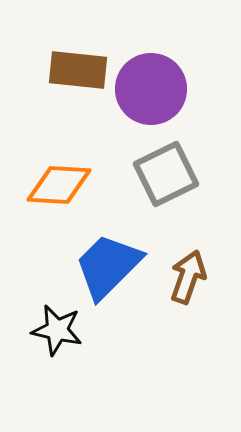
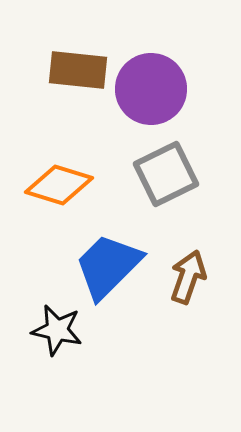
orange diamond: rotated 14 degrees clockwise
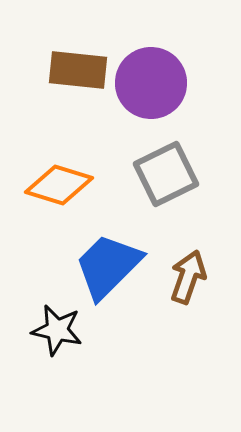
purple circle: moved 6 px up
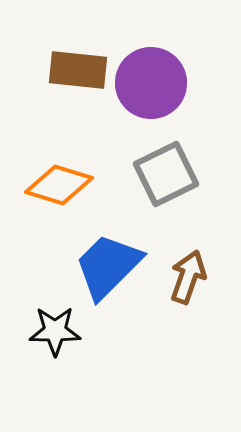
black star: moved 2 px left, 1 px down; rotated 12 degrees counterclockwise
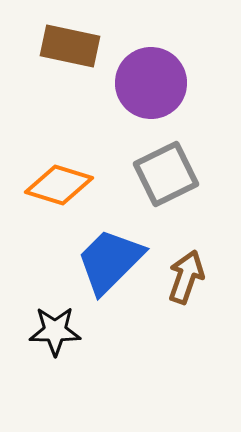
brown rectangle: moved 8 px left, 24 px up; rotated 6 degrees clockwise
blue trapezoid: moved 2 px right, 5 px up
brown arrow: moved 2 px left
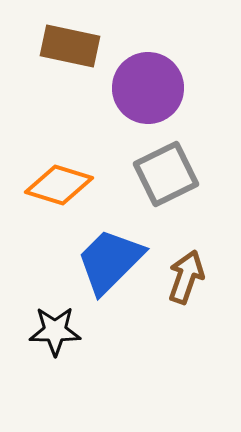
purple circle: moved 3 px left, 5 px down
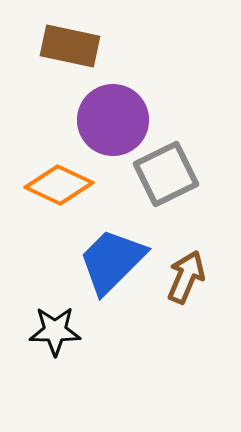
purple circle: moved 35 px left, 32 px down
orange diamond: rotated 8 degrees clockwise
blue trapezoid: moved 2 px right
brown arrow: rotated 4 degrees clockwise
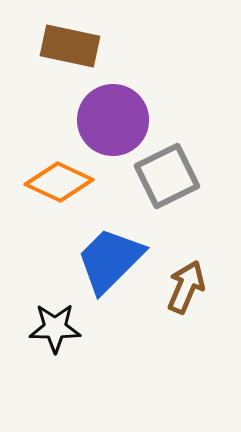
gray square: moved 1 px right, 2 px down
orange diamond: moved 3 px up
blue trapezoid: moved 2 px left, 1 px up
brown arrow: moved 10 px down
black star: moved 3 px up
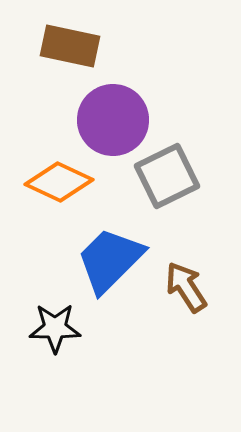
brown arrow: rotated 56 degrees counterclockwise
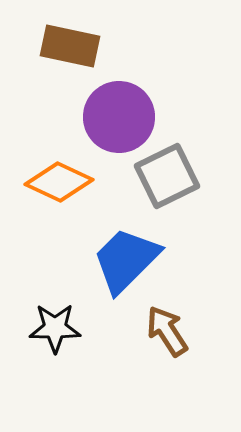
purple circle: moved 6 px right, 3 px up
blue trapezoid: moved 16 px right
brown arrow: moved 19 px left, 44 px down
